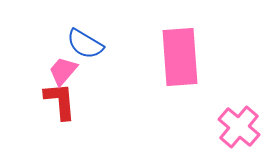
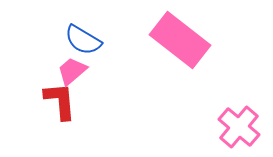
blue semicircle: moved 2 px left, 4 px up
pink rectangle: moved 17 px up; rotated 48 degrees counterclockwise
pink trapezoid: moved 9 px right; rotated 8 degrees clockwise
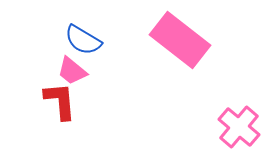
pink trapezoid: rotated 100 degrees counterclockwise
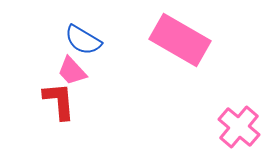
pink rectangle: rotated 8 degrees counterclockwise
pink trapezoid: rotated 8 degrees clockwise
red L-shape: moved 1 px left
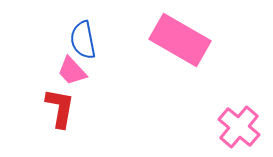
blue semicircle: rotated 48 degrees clockwise
red L-shape: moved 1 px right, 7 px down; rotated 15 degrees clockwise
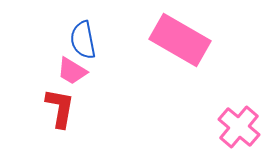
pink trapezoid: rotated 16 degrees counterclockwise
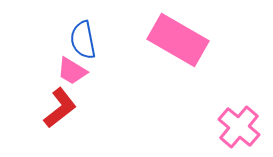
pink rectangle: moved 2 px left
red L-shape: rotated 42 degrees clockwise
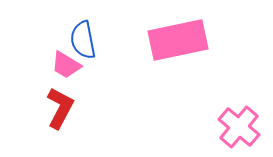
pink rectangle: rotated 42 degrees counterclockwise
pink trapezoid: moved 6 px left, 6 px up
red L-shape: rotated 24 degrees counterclockwise
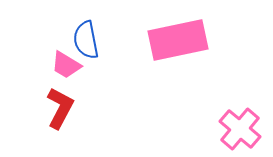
blue semicircle: moved 3 px right
pink cross: moved 1 px right, 2 px down
